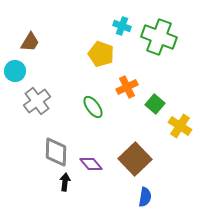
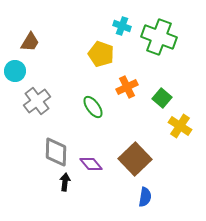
green square: moved 7 px right, 6 px up
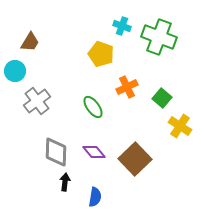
purple diamond: moved 3 px right, 12 px up
blue semicircle: moved 50 px left
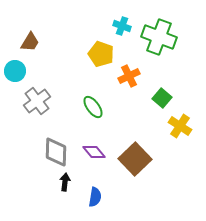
orange cross: moved 2 px right, 11 px up
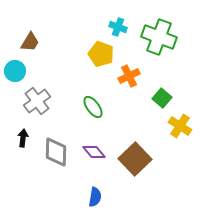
cyan cross: moved 4 px left, 1 px down
black arrow: moved 42 px left, 44 px up
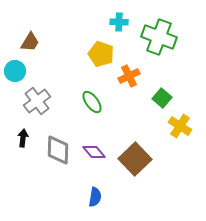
cyan cross: moved 1 px right, 5 px up; rotated 18 degrees counterclockwise
green ellipse: moved 1 px left, 5 px up
gray diamond: moved 2 px right, 2 px up
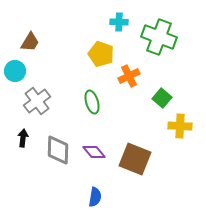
green ellipse: rotated 20 degrees clockwise
yellow cross: rotated 30 degrees counterclockwise
brown square: rotated 24 degrees counterclockwise
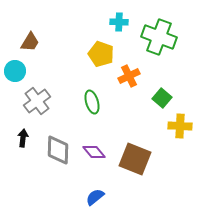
blue semicircle: rotated 138 degrees counterclockwise
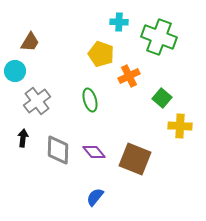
green ellipse: moved 2 px left, 2 px up
blue semicircle: rotated 12 degrees counterclockwise
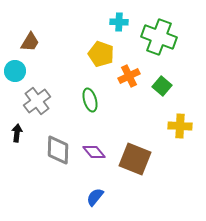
green square: moved 12 px up
black arrow: moved 6 px left, 5 px up
